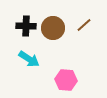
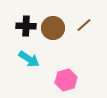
pink hexagon: rotated 20 degrees counterclockwise
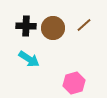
pink hexagon: moved 8 px right, 3 px down
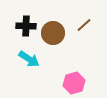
brown circle: moved 5 px down
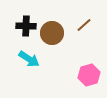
brown circle: moved 1 px left
pink hexagon: moved 15 px right, 8 px up
